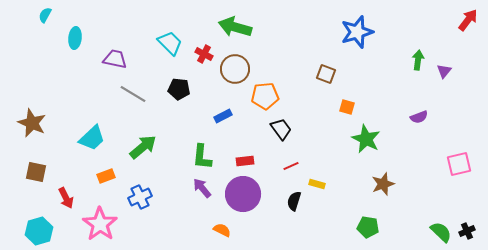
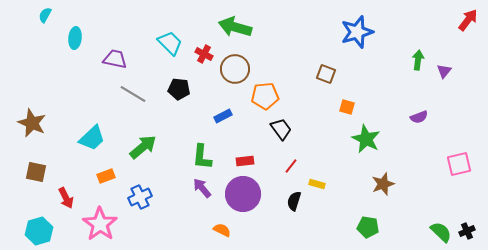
red line at (291, 166): rotated 28 degrees counterclockwise
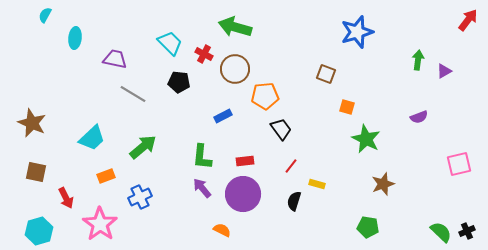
purple triangle at (444, 71): rotated 21 degrees clockwise
black pentagon at (179, 89): moved 7 px up
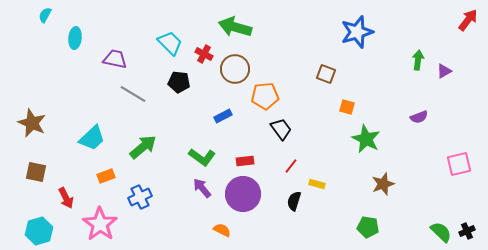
green L-shape at (202, 157): rotated 60 degrees counterclockwise
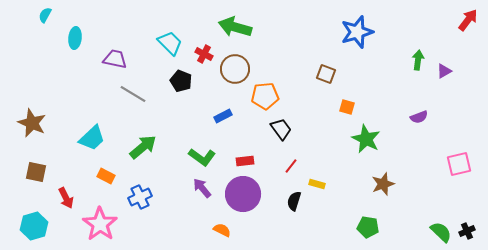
black pentagon at (179, 82): moved 2 px right, 1 px up; rotated 15 degrees clockwise
orange rectangle at (106, 176): rotated 48 degrees clockwise
cyan hexagon at (39, 231): moved 5 px left, 5 px up
